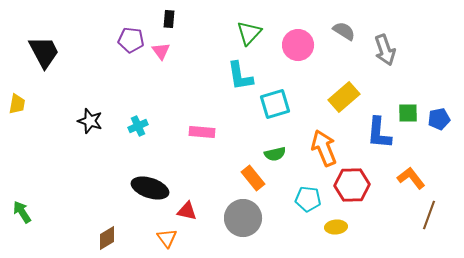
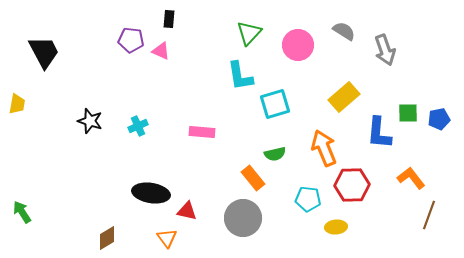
pink triangle: rotated 30 degrees counterclockwise
black ellipse: moved 1 px right, 5 px down; rotated 9 degrees counterclockwise
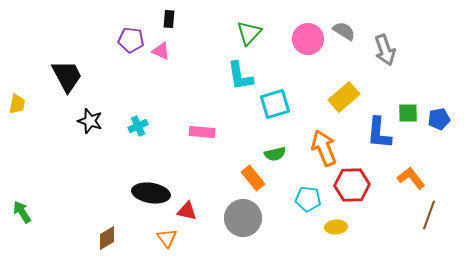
pink circle: moved 10 px right, 6 px up
black trapezoid: moved 23 px right, 24 px down
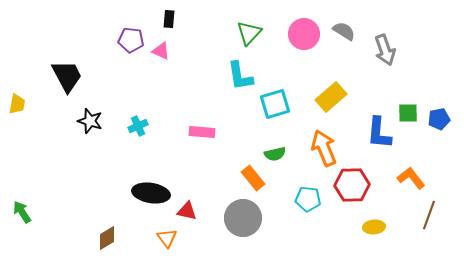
pink circle: moved 4 px left, 5 px up
yellow rectangle: moved 13 px left
yellow ellipse: moved 38 px right
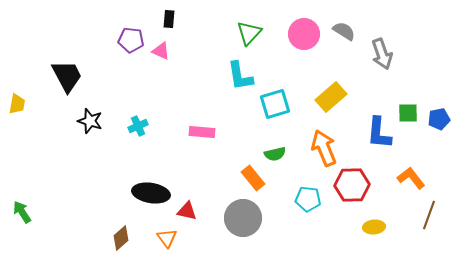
gray arrow: moved 3 px left, 4 px down
brown diamond: moved 14 px right; rotated 10 degrees counterclockwise
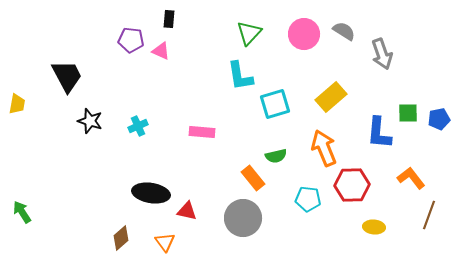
green semicircle: moved 1 px right, 2 px down
yellow ellipse: rotated 10 degrees clockwise
orange triangle: moved 2 px left, 4 px down
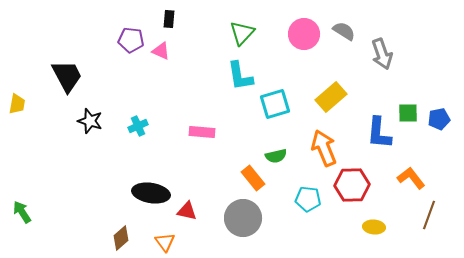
green triangle: moved 7 px left
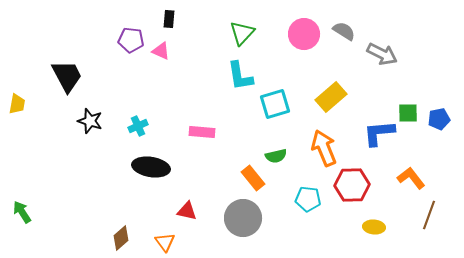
gray arrow: rotated 44 degrees counterclockwise
blue L-shape: rotated 80 degrees clockwise
black ellipse: moved 26 px up
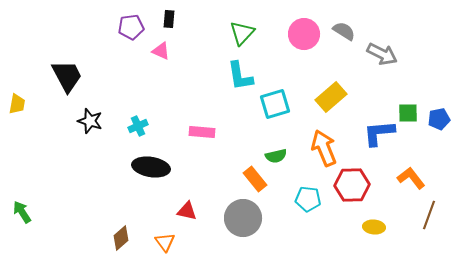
purple pentagon: moved 13 px up; rotated 15 degrees counterclockwise
orange rectangle: moved 2 px right, 1 px down
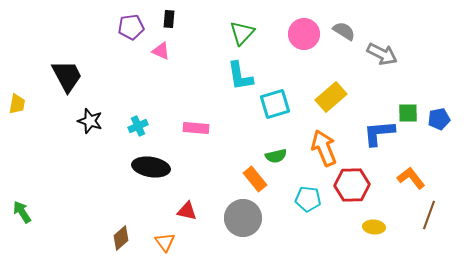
pink rectangle: moved 6 px left, 4 px up
